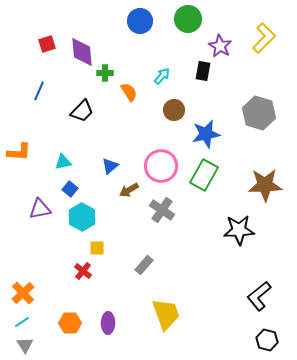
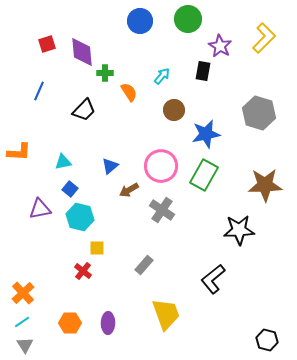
black trapezoid: moved 2 px right, 1 px up
cyan hexagon: moved 2 px left; rotated 16 degrees counterclockwise
black L-shape: moved 46 px left, 17 px up
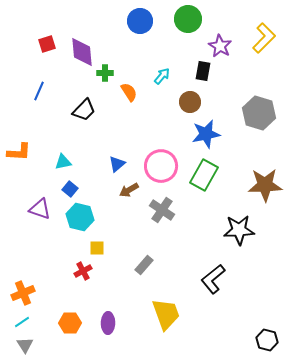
brown circle: moved 16 px right, 8 px up
blue triangle: moved 7 px right, 2 px up
purple triangle: rotated 30 degrees clockwise
red cross: rotated 24 degrees clockwise
orange cross: rotated 20 degrees clockwise
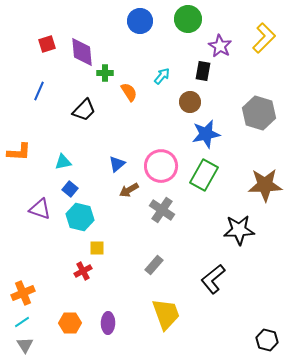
gray rectangle: moved 10 px right
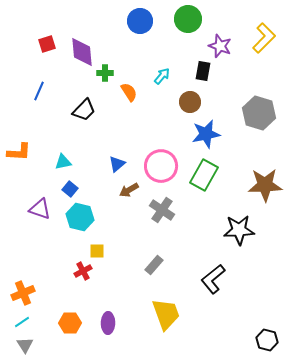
purple star: rotated 10 degrees counterclockwise
yellow square: moved 3 px down
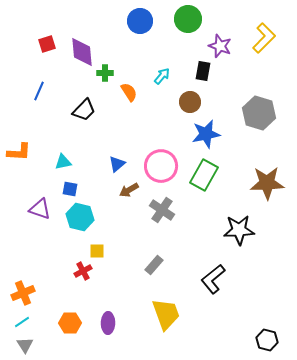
brown star: moved 2 px right, 2 px up
blue square: rotated 28 degrees counterclockwise
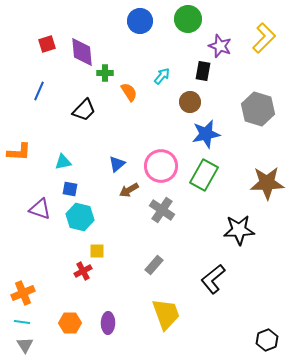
gray hexagon: moved 1 px left, 4 px up
cyan line: rotated 42 degrees clockwise
black hexagon: rotated 25 degrees clockwise
